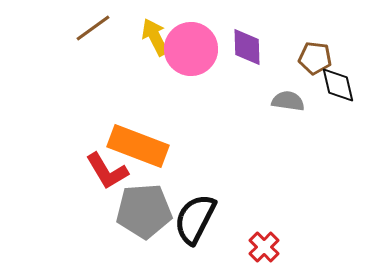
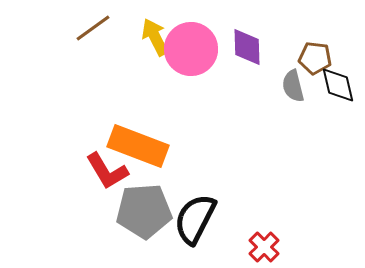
gray semicircle: moved 5 px right, 15 px up; rotated 112 degrees counterclockwise
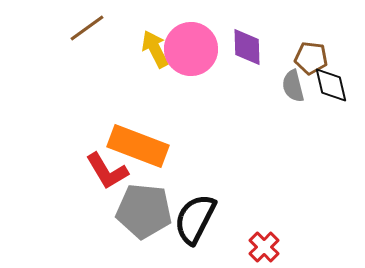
brown line: moved 6 px left
yellow arrow: moved 12 px down
brown pentagon: moved 4 px left
black diamond: moved 7 px left
gray pentagon: rotated 10 degrees clockwise
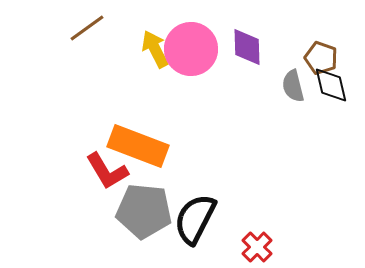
brown pentagon: moved 10 px right; rotated 12 degrees clockwise
red cross: moved 7 px left
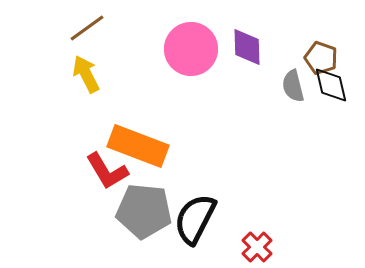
yellow arrow: moved 69 px left, 25 px down
